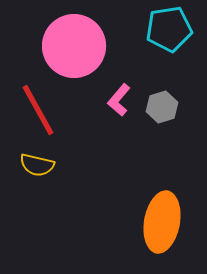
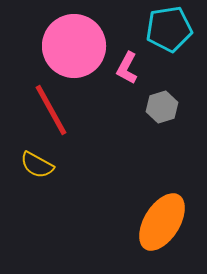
pink L-shape: moved 8 px right, 32 px up; rotated 12 degrees counterclockwise
red line: moved 13 px right
yellow semicircle: rotated 16 degrees clockwise
orange ellipse: rotated 22 degrees clockwise
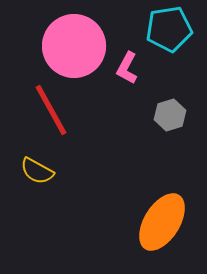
gray hexagon: moved 8 px right, 8 px down
yellow semicircle: moved 6 px down
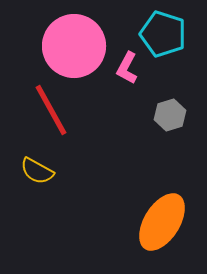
cyan pentagon: moved 6 px left, 5 px down; rotated 27 degrees clockwise
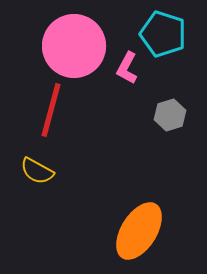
red line: rotated 44 degrees clockwise
orange ellipse: moved 23 px left, 9 px down
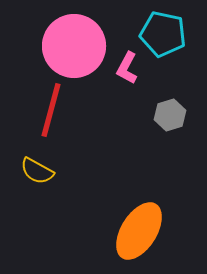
cyan pentagon: rotated 6 degrees counterclockwise
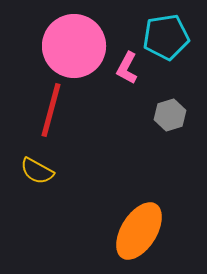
cyan pentagon: moved 3 px right, 3 px down; rotated 21 degrees counterclockwise
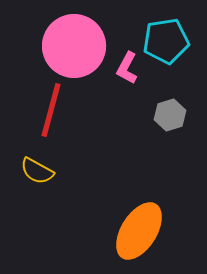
cyan pentagon: moved 4 px down
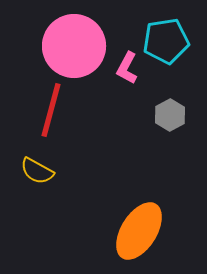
gray hexagon: rotated 12 degrees counterclockwise
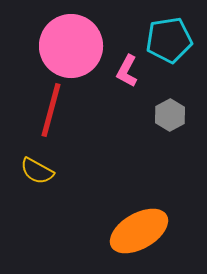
cyan pentagon: moved 3 px right, 1 px up
pink circle: moved 3 px left
pink L-shape: moved 3 px down
orange ellipse: rotated 28 degrees clockwise
